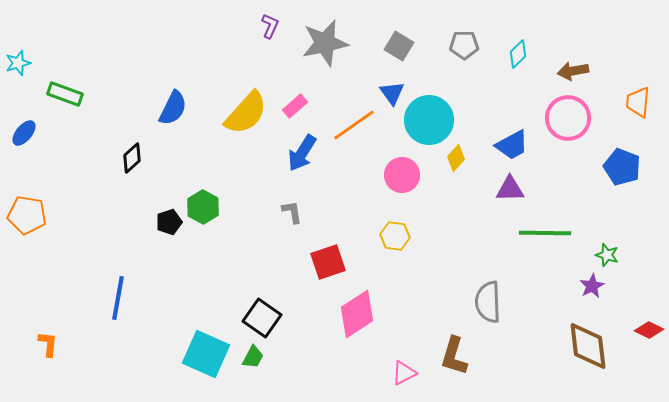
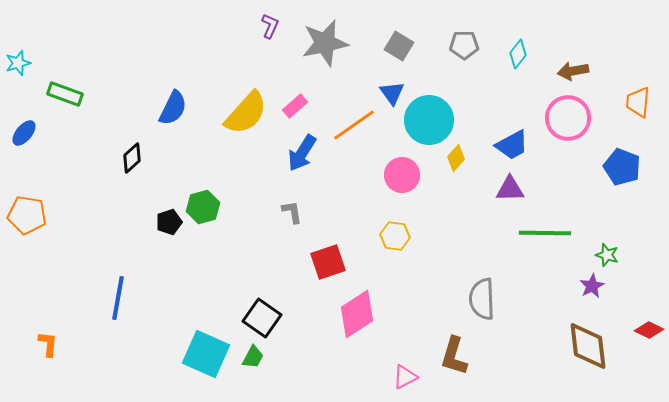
cyan diamond at (518, 54): rotated 8 degrees counterclockwise
green hexagon at (203, 207): rotated 16 degrees clockwise
gray semicircle at (488, 302): moved 6 px left, 3 px up
pink triangle at (404, 373): moved 1 px right, 4 px down
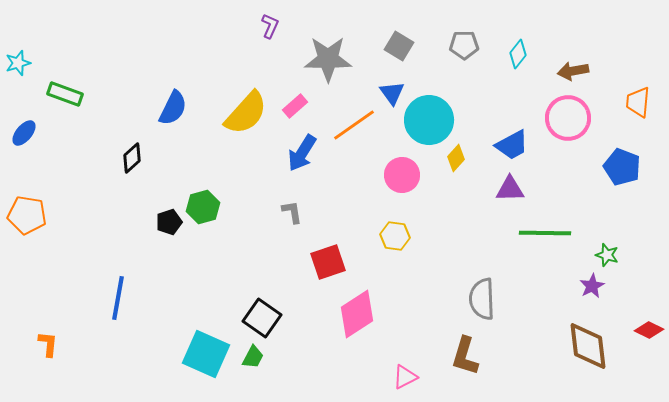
gray star at (325, 43): moved 3 px right, 16 px down; rotated 12 degrees clockwise
brown L-shape at (454, 356): moved 11 px right
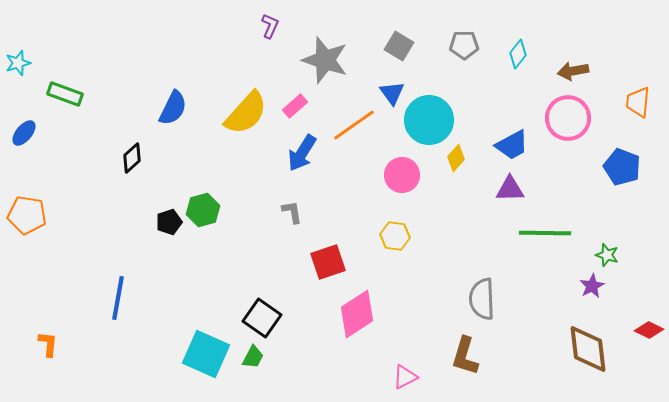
gray star at (328, 59): moved 3 px left, 1 px down; rotated 18 degrees clockwise
green hexagon at (203, 207): moved 3 px down
brown diamond at (588, 346): moved 3 px down
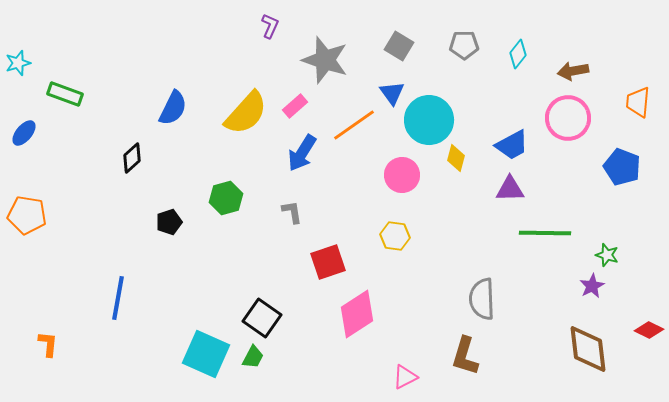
yellow diamond at (456, 158): rotated 28 degrees counterclockwise
green hexagon at (203, 210): moved 23 px right, 12 px up
